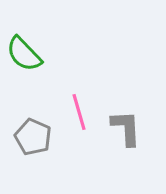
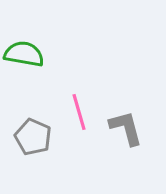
green semicircle: rotated 144 degrees clockwise
gray L-shape: rotated 12 degrees counterclockwise
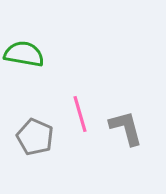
pink line: moved 1 px right, 2 px down
gray pentagon: moved 2 px right
